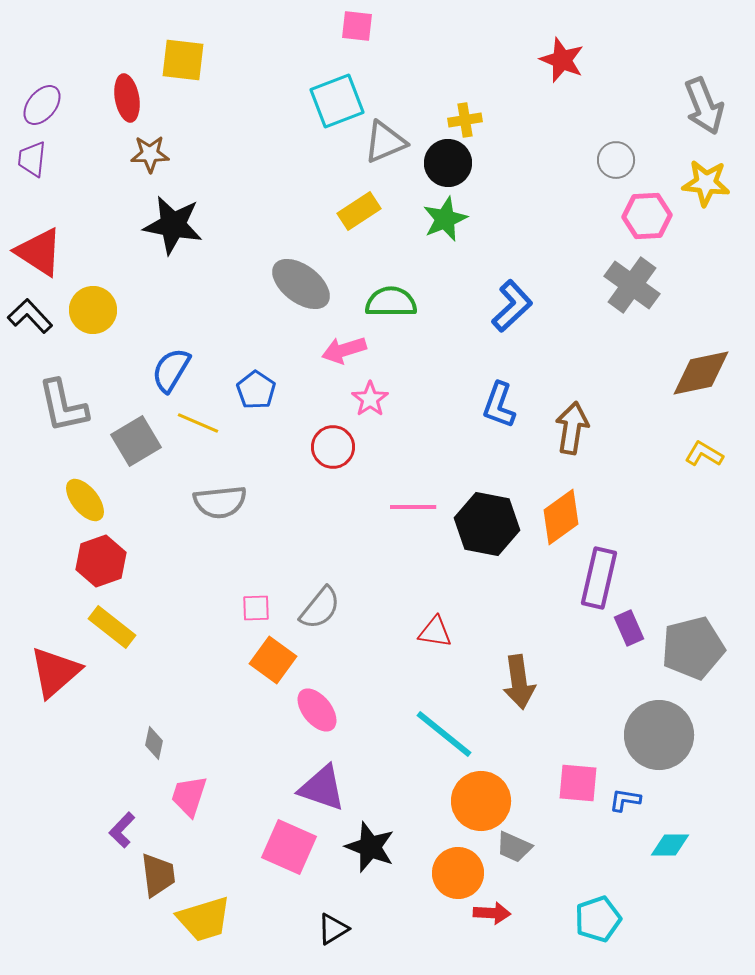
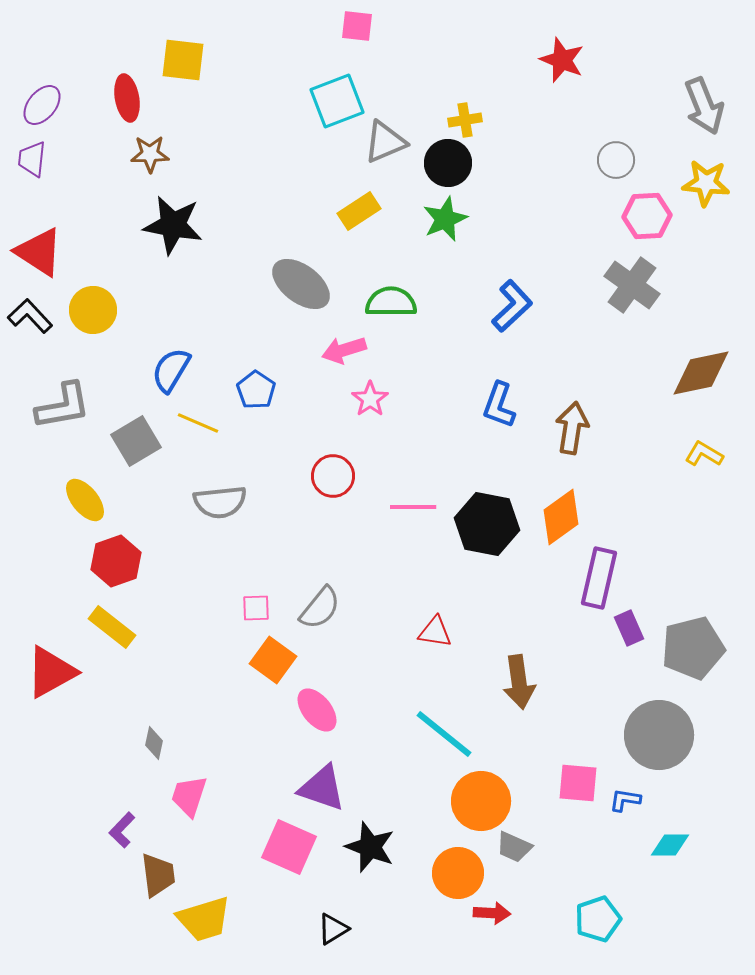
gray L-shape at (63, 406): rotated 88 degrees counterclockwise
red circle at (333, 447): moved 29 px down
red hexagon at (101, 561): moved 15 px right
red triangle at (55, 672): moved 4 px left; rotated 12 degrees clockwise
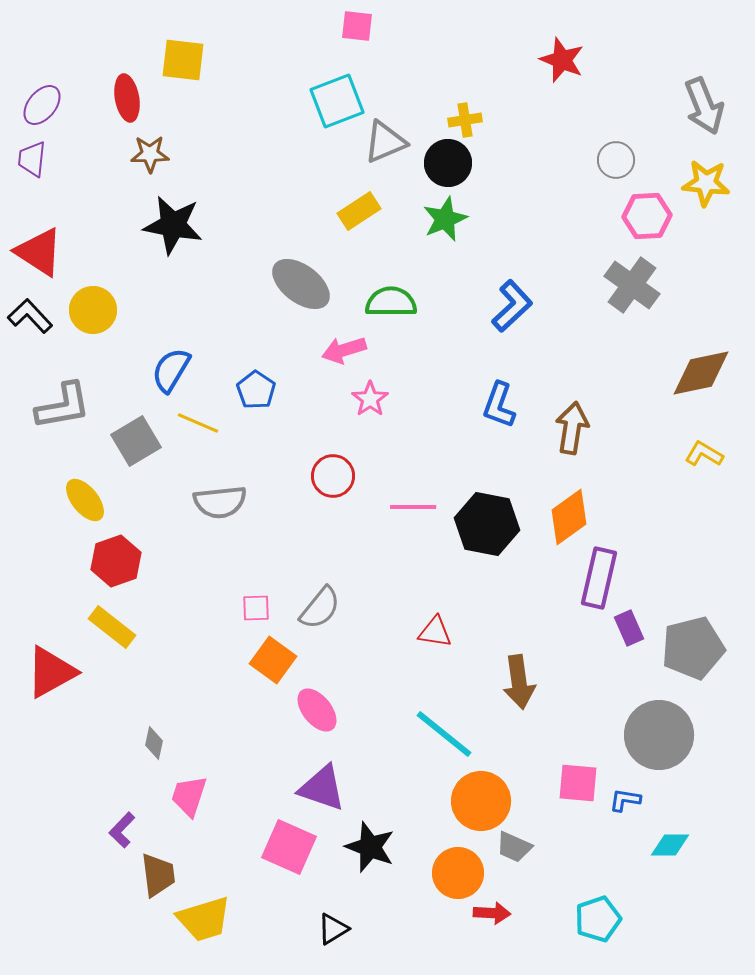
orange diamond at (561, 517): moved 8 px right
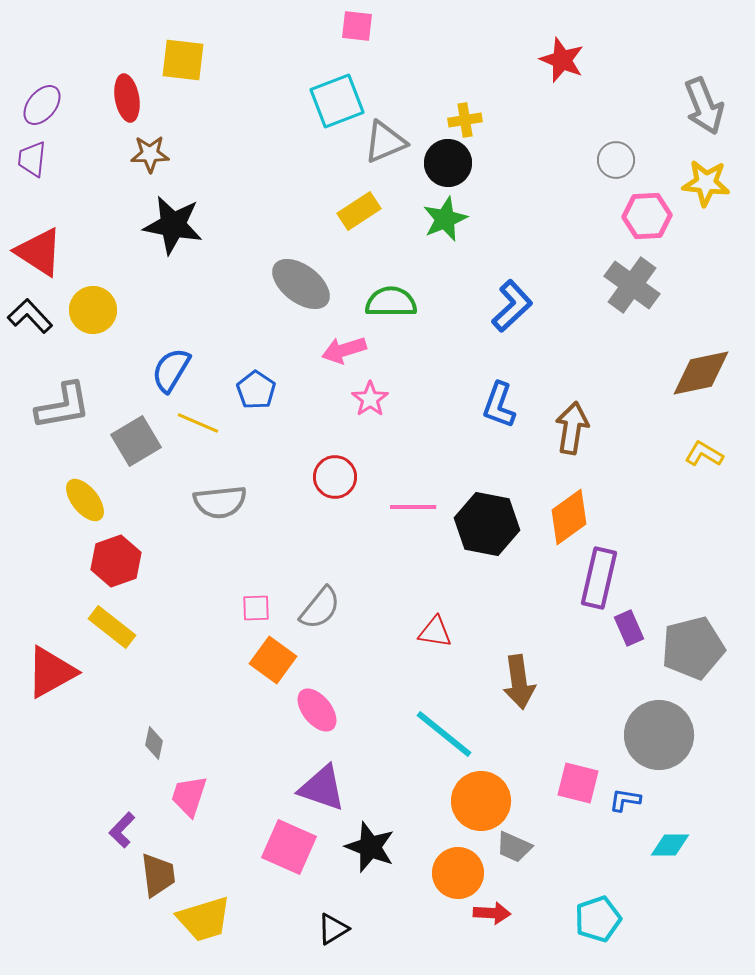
red circle at (333, 476): moved 2 px right, 1 px down
pink square at (578, 783): rotated 9 degrees clockwise
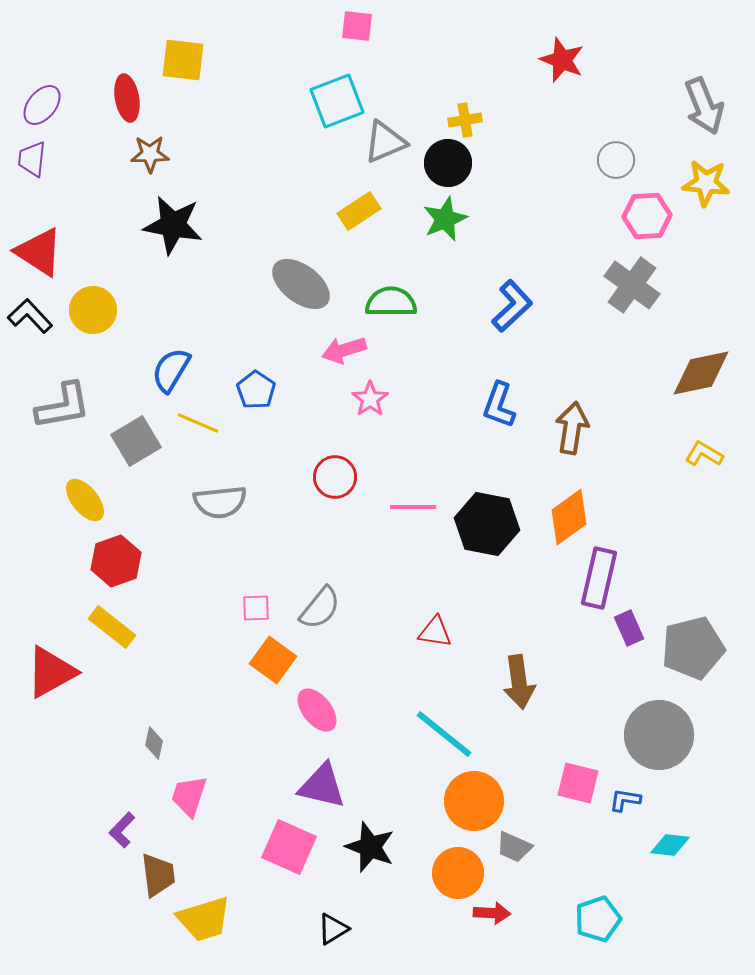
purple triangle at (322, 788): moved 2 px up; rotated 6 degrees counterclockwise
orange circle at (481, 801): moved 7 px left
cyan diamond at (670, 845): rotated 6 degrees clockwise
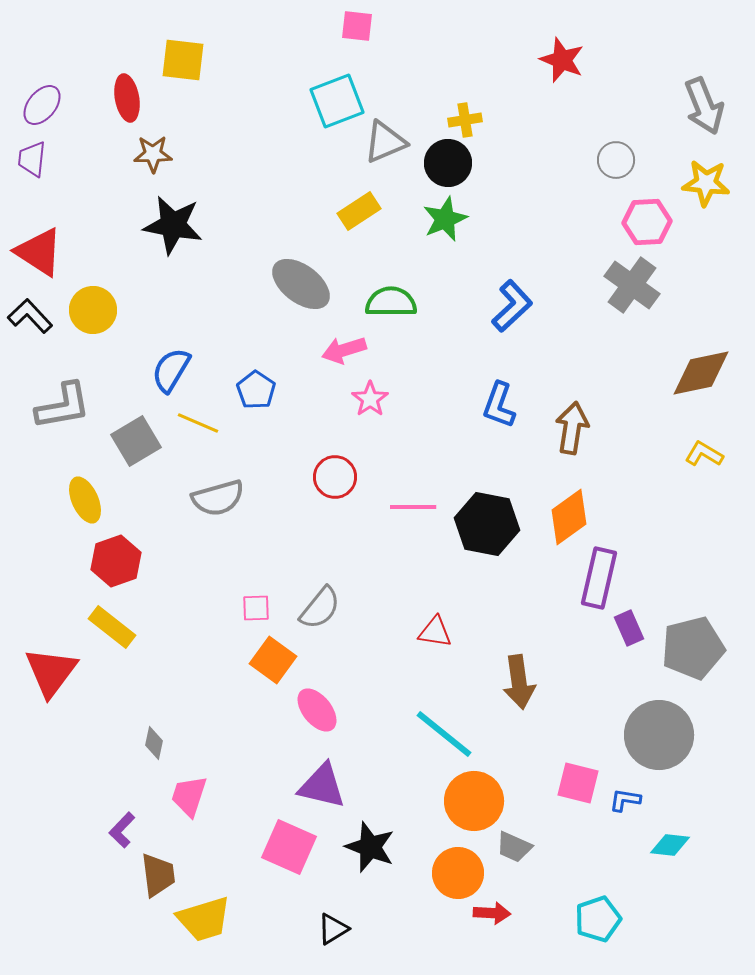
brown star at (150, 154): moved 3 px right
pink hexagon at (647, 216): moved 6 px down
yellow ellipse at (85, 500): rotated 15 degrees clockwise
gray semicircle at (220, 502): moved 2 px left, 4 px up; rotated 10 degrees counterclockwise
red triangle at (51, 672): rotated 24 degrees counterclockwise
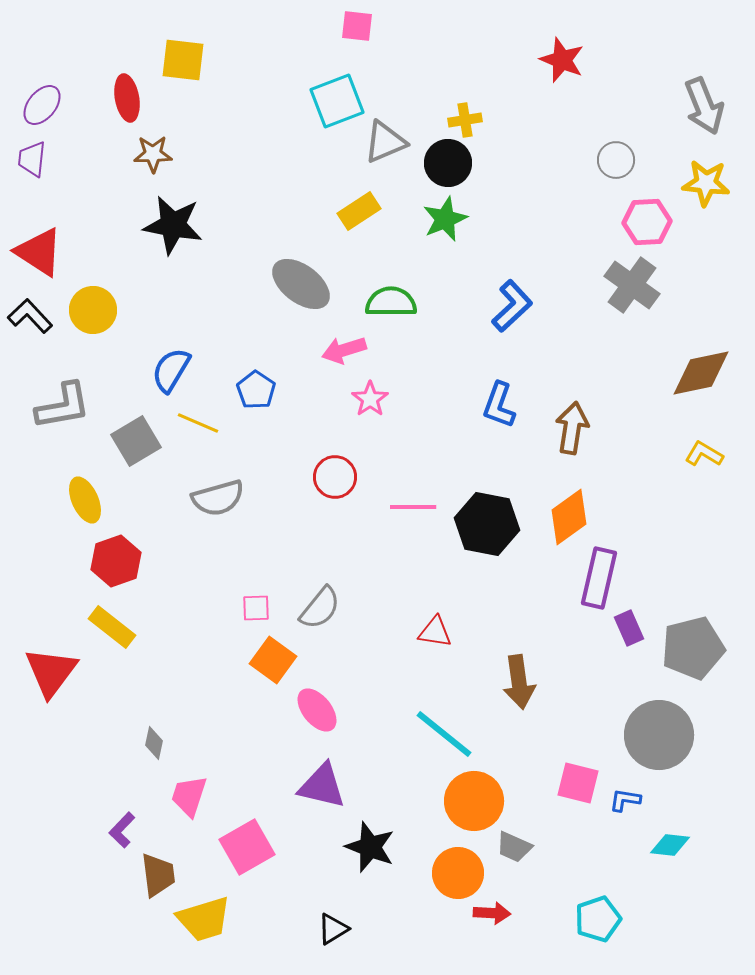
pink square at (289, 847): moved 42 px left; rotated 36 degrees clockwise
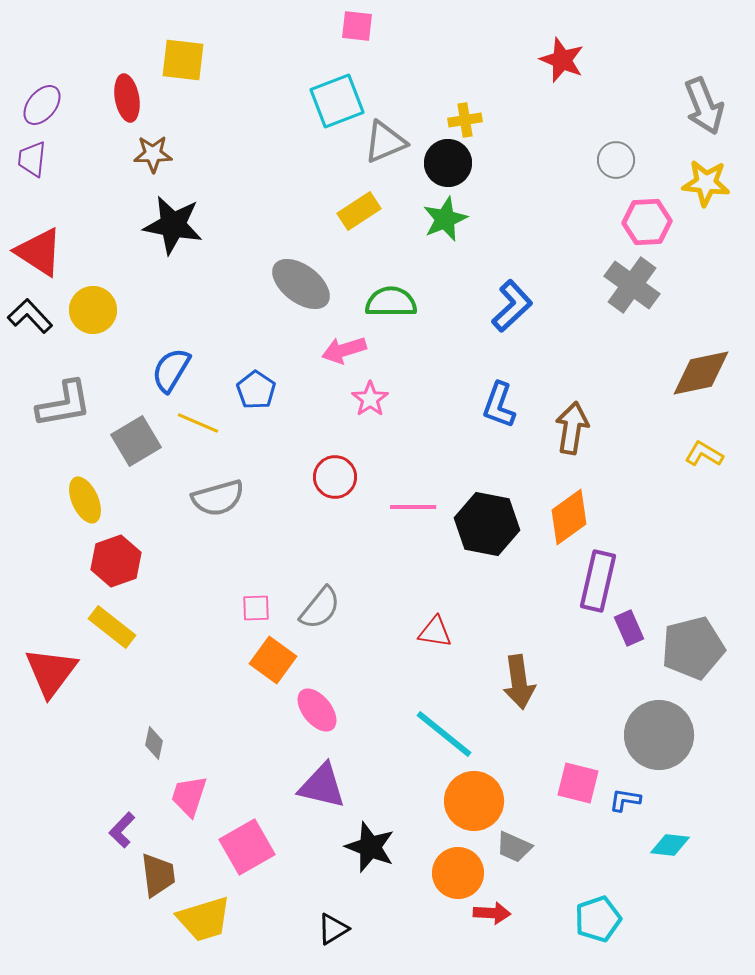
gray L-shape at (63, 406): moved 1 px right, 2 px up
purple rectangle at (599, 578): moved 1 px left, 3 px down
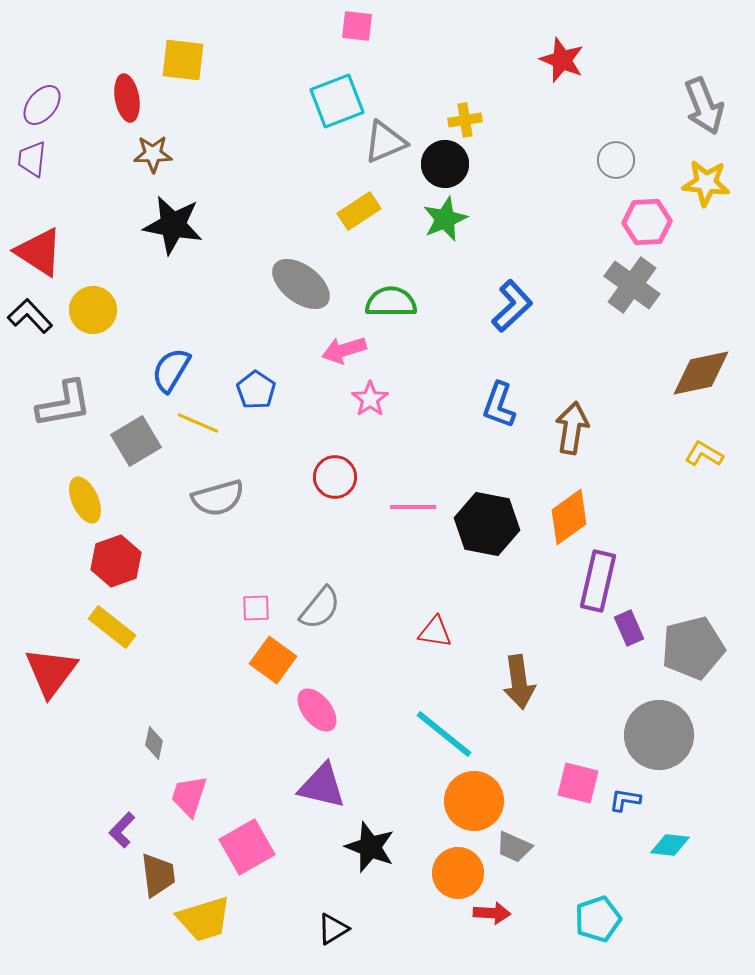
black circle at (448, 163): moved 3 px left, 1 px down
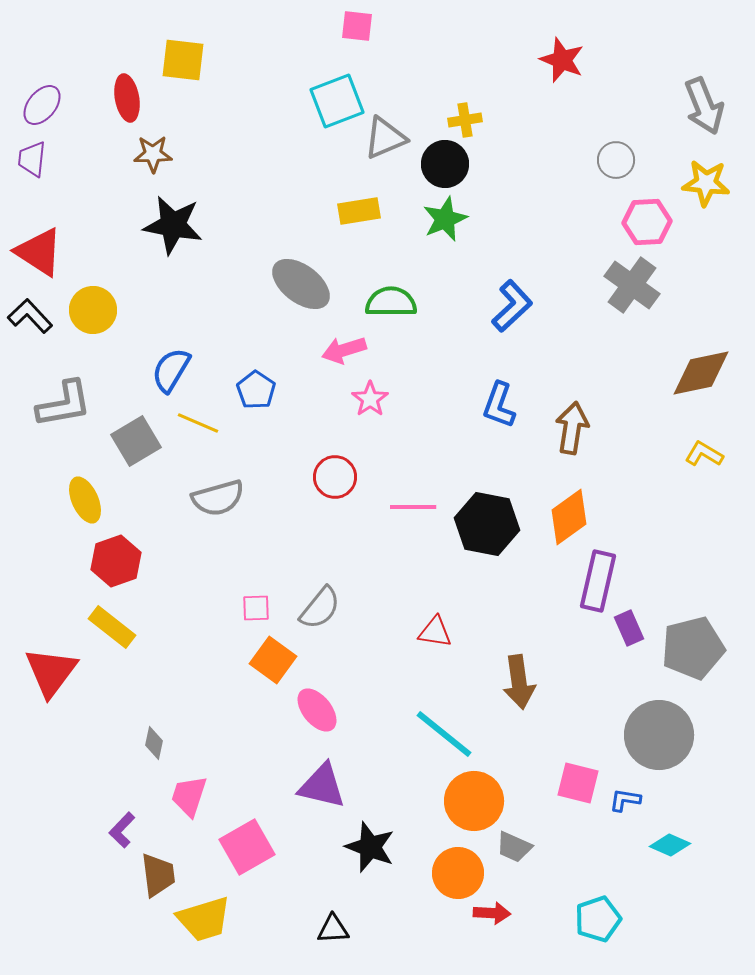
gray triangle at (385, 142): moved 4 px up
yellow rectangle at (359, 211): rotated 24 degrees clockwise
cyan diamond at (670, 845): rotated 18 degrees clockwise
black triangle at (333, 929): rotated 28 degrees clockwise
